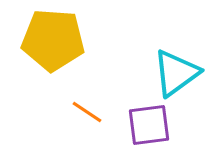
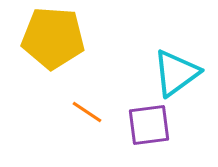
yellow pentagon: moved 2 px up
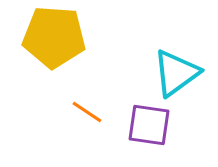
yellow pentagon: moved 1 px right, 1 px up
purple square: rotated 15 degrees clockwise
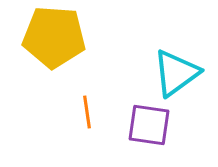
orange line: rotated 48 degrees clockwise
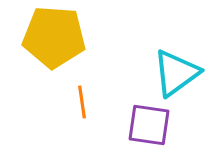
orange line: moved 5 px left, 10 px up
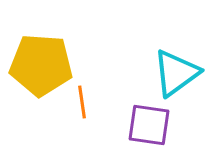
yellow pentagon: moved 13 px left, 28 px down
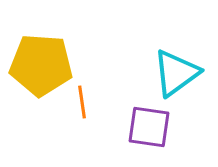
purple square: moved 2 px down
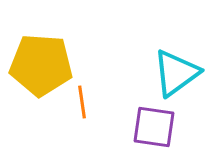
purple square: moved 5 px right
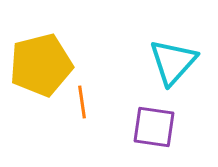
yellow pentagon: rotated 18 degrees counterclockwise
cyan triangle: moved 3 px left, 11 px up; rotated 12 degrees counterclockwise
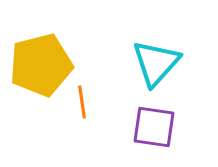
cyan triangle: moved 17 px left, 1 px down
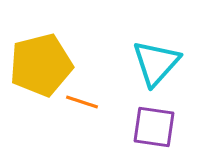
orange line: rotated 64 degrees counterclockwise
